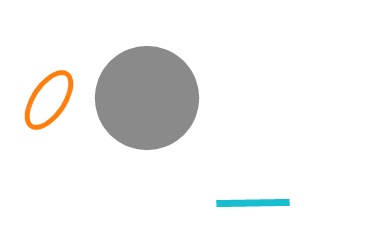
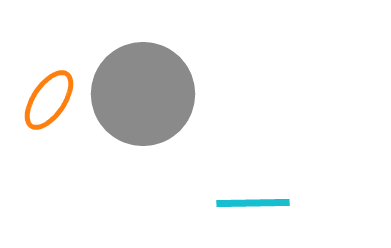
gray circle: moved 4 px left, 4 px up
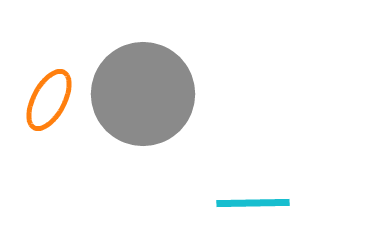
orange ellipse: rotated 6 degrees counterclockwise
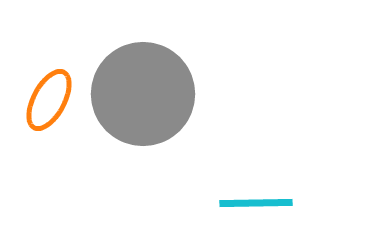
cyan line: moved 3 px right
